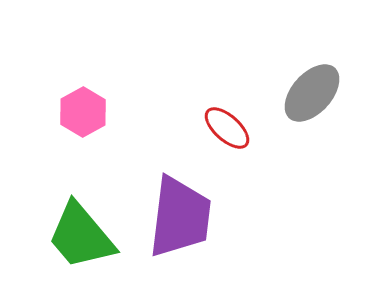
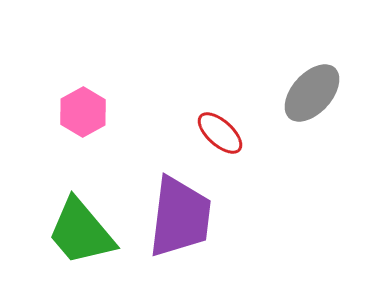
red ellipse: moved 7 px left, 5 px down
green trapezoid: moved 4 px up
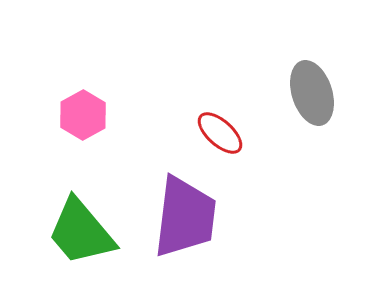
gray ellipse: rotated 60 degrees counterclockwise
pink hexagon: moved 3 px down
purple trapezoid: moved 5 px right
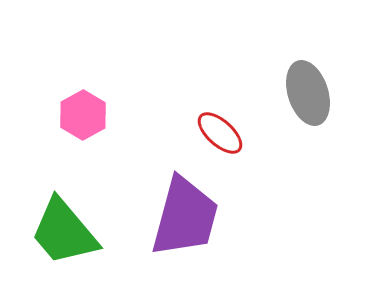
gray ellipse: moved 4 px left
purple trapezoid: rotated 8 degrees clockwise
green trapezoid: moved 17 px left
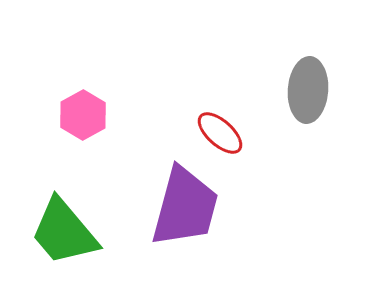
gray ellipse: moved 3 px up; rotated 22 degrees clockwise
purple trapezoid: moved 10 px up
